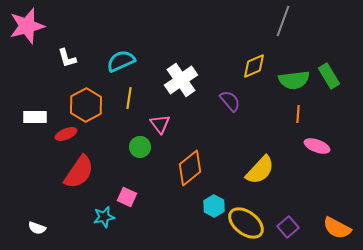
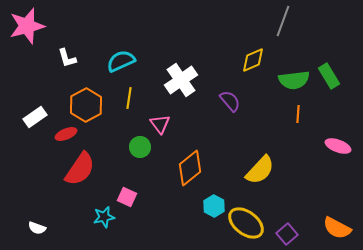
yellow diamond: moved 1 px left, 6 px up
white rectangle: rotated 35 degrees counterclockwise
pink ellipse: moved 21 px right
red semicircle: moved 1 px right, 3 px up
purple square: moved 1 px left, 7 px down
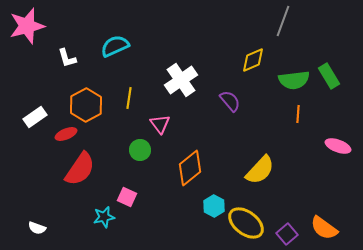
cyan semicircle: moved 6 px left, 15 px up
green circle: moved 3 px down
orange semicircle: moved 13 px left; rotated 8 degrees clockwise
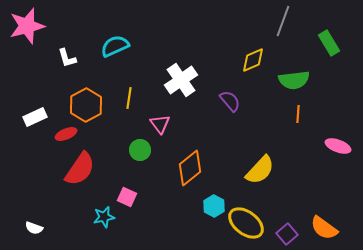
green rectangle: moved 33 px up
white rectangle: rotated 10 degrees clockwise
white semicircle: moved 3 px left
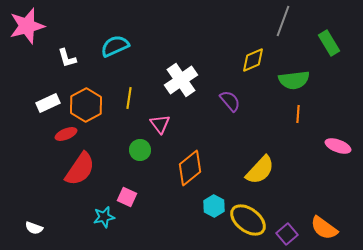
white rectangle: moved 13 px right, 14 px up
yellow ellipse: moved 2 px right, 3 px up
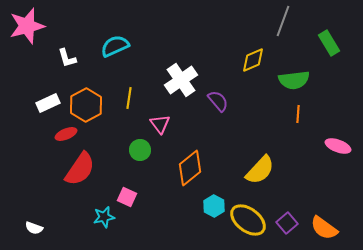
purple semicircle: moved 12 px left
purple square: moved 11 px up
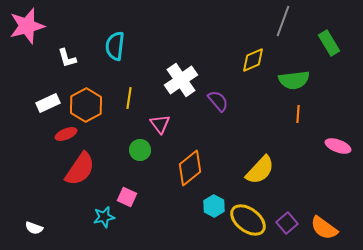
cyan semicircle: rotated 60 degrees counterclockwise
